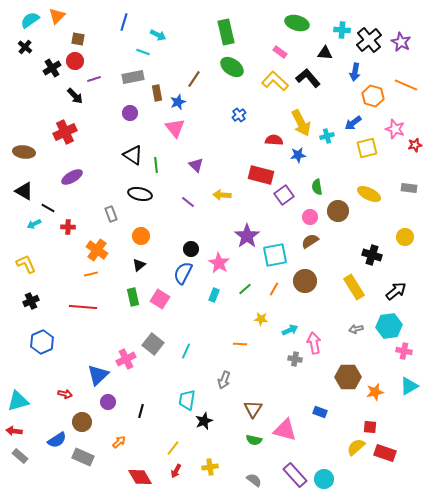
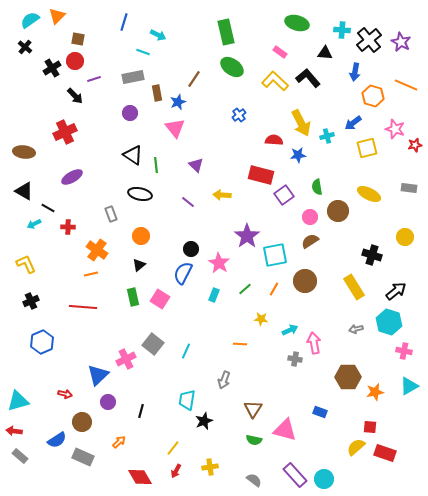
cyan hexagon at (389, 326): moved 4 px up; rotated 25 degrees clockwise
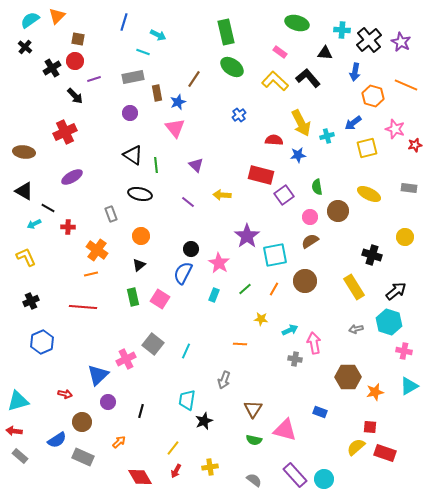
yellow L-shape at (26, 264): moved 7 px up
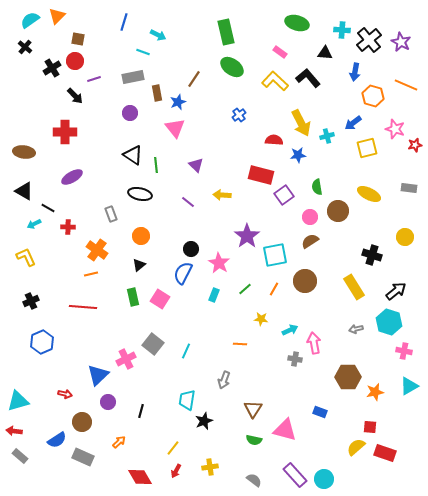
red cross at (65, 132): rotated 25 degrees clockwise
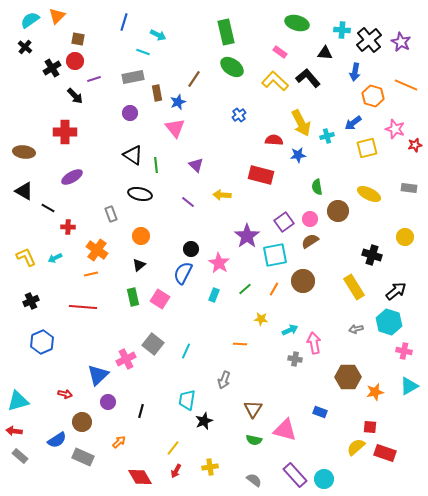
purple square at (284, 195): moved 27 px down
pink circle at (310, 217): moved 2 px down
cyan arrow at (34, 224): moved 21 px right, 34 px down
brown circle at (305, 281): moved 2 px left
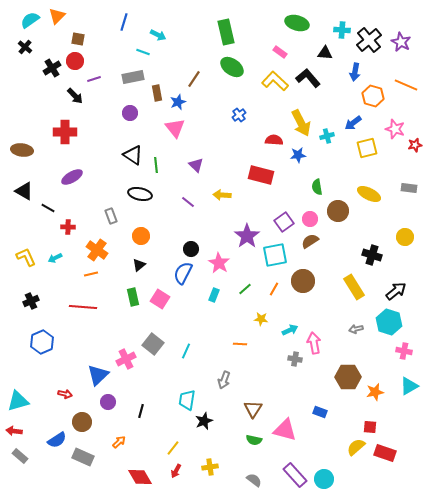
brown ellipse at (24, 152): moved 2 px left, 2 px up
gray rectangle at (111, 214): moved 2 px down
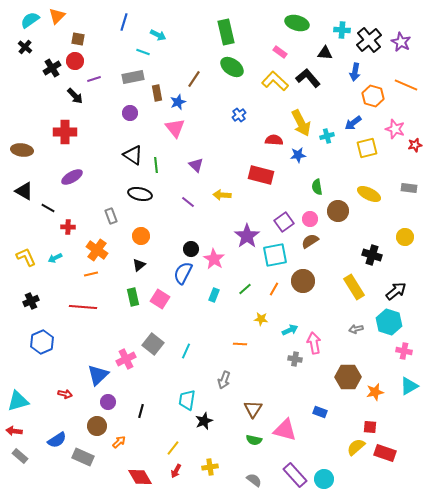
pink star at (219, 263): moved 5 px left, 4 px up
brown circle at (82, 422): moved 15 px right, 4 px down
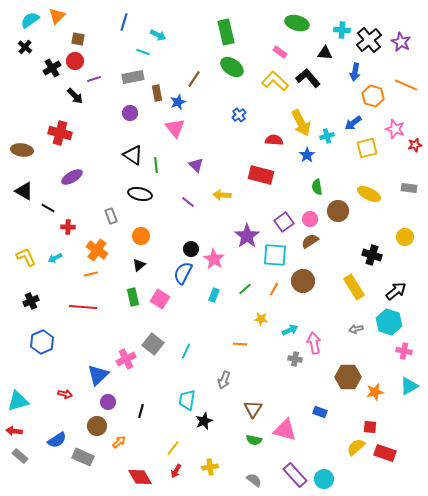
red cross at (65, 132): moved 5 px left, 1 px down; rotated 15 degrees clockwise
blue star at (298, 155): moved 9 px right; rotated 28 degrees counterclockwise
cyan square at (275, 255): rotated 15 degrees clockwise
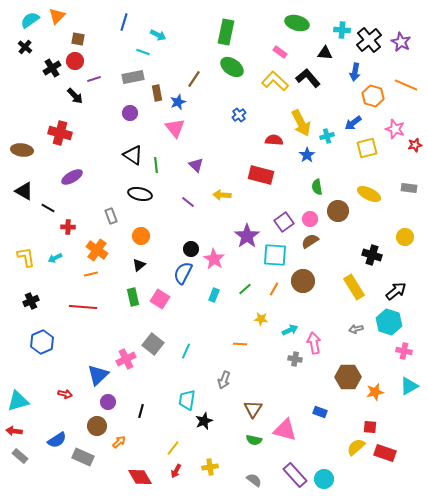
green rectangle at (226, 32): rotated 25 degrees clockwise
yellow L-shape at (26, 257): rotated 15 degrees clockwise
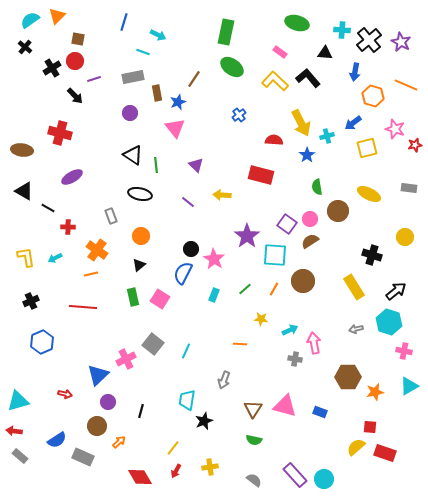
purple square at (284, 222): moved 3 px right, 2 px down; rotated 18 degrees counterclockwise
pink triangle at (285, 430): moved 24 px up
